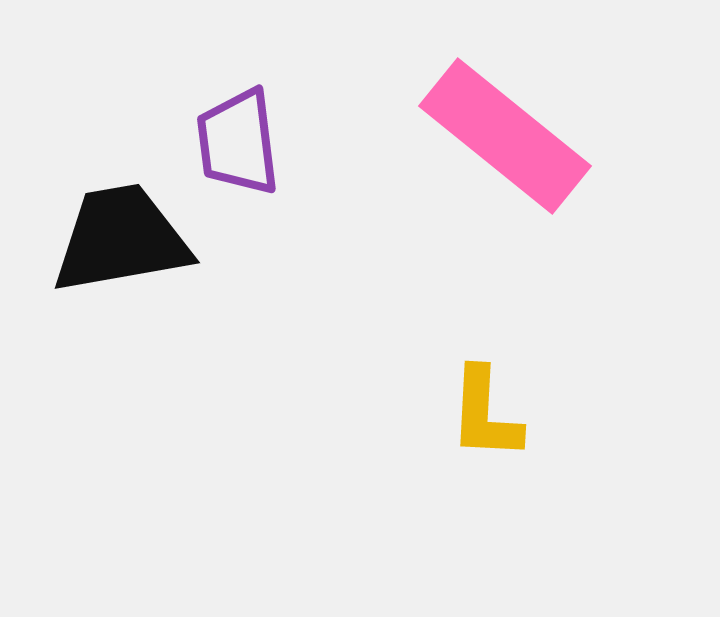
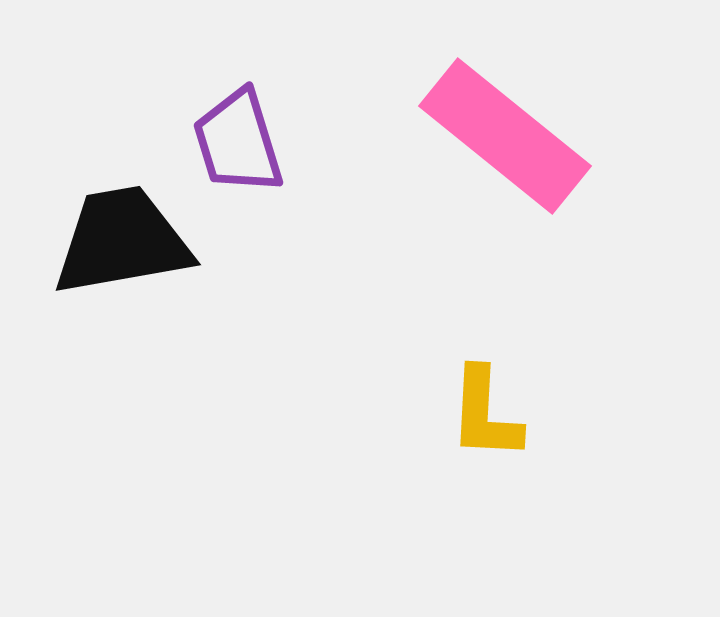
purple trapezoid: rotated 10 degrees counterclockwise
black trapezoid: moved 1 px right, 2 px down
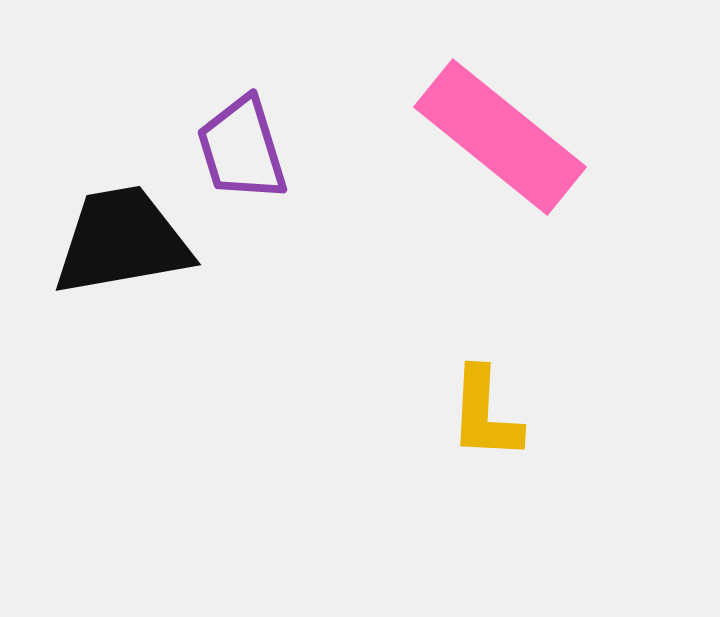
pink rectangle: moved 5 px left, 1 px down
purple trapezoid: moved 4 px right, 7 px down
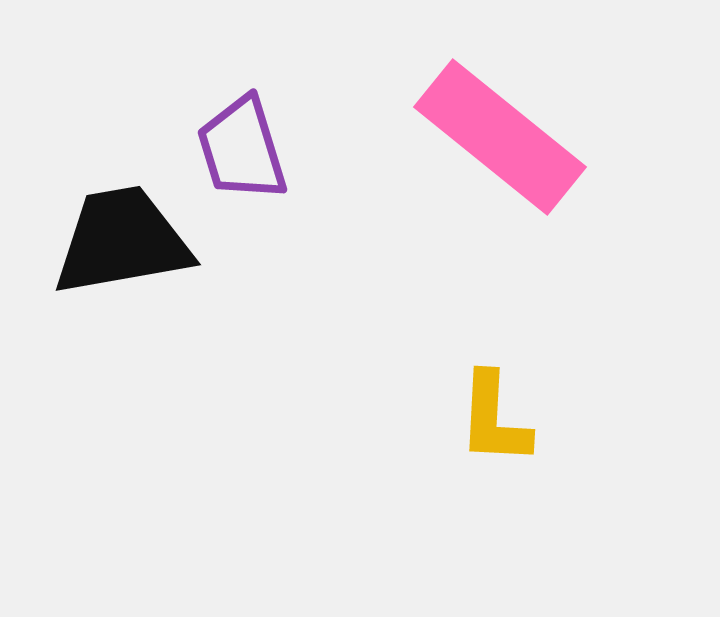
yellow L-shape: moved 9 px right, 5 px down
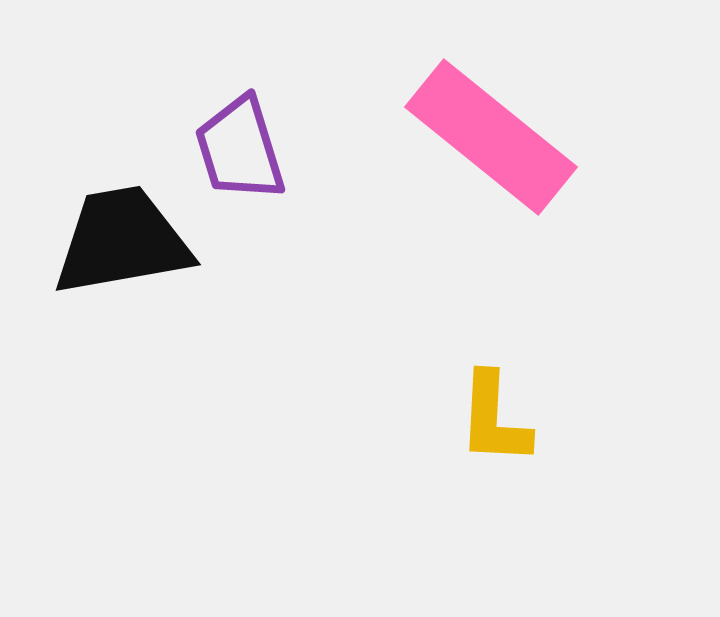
pink rectangle: moved 9 px left
purple trapezoid: moved 2 px left
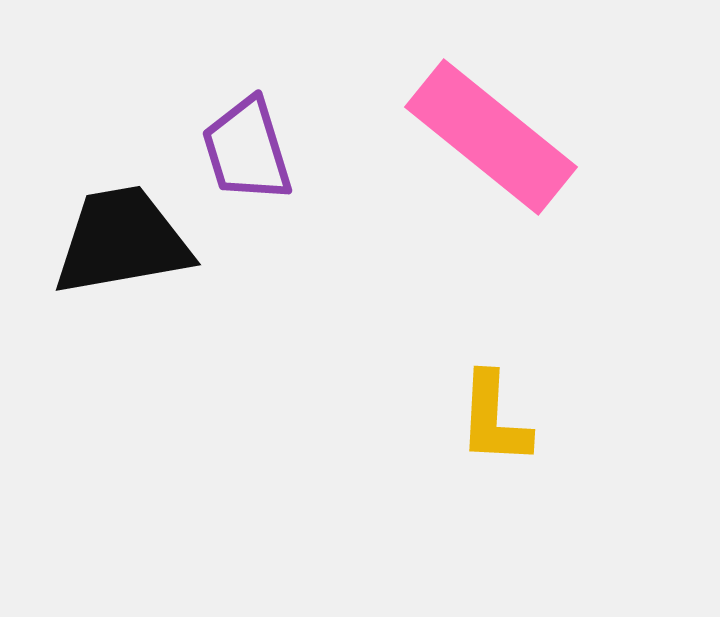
purple trapezoid: moved 7 px right, 1 px down
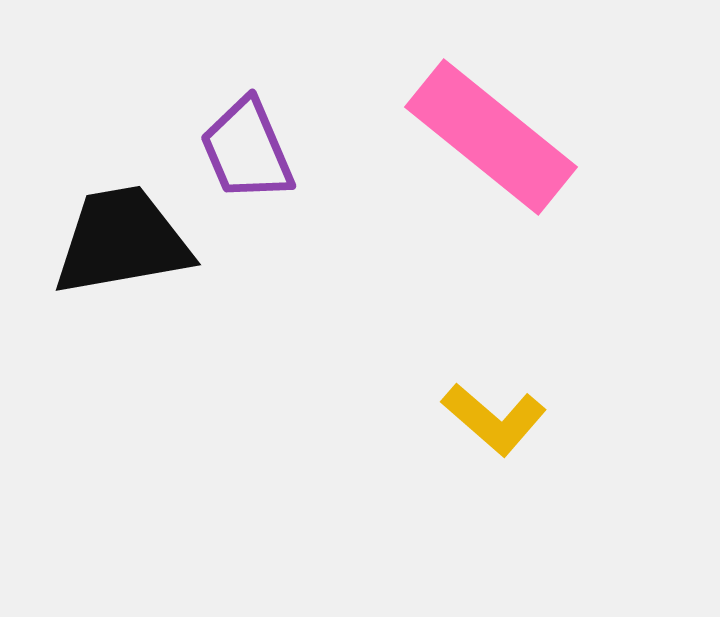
purple trapezoid: rotated 6 degrees counterclockwise
yellow L-shape: rotated 52 degrees counterclockwise
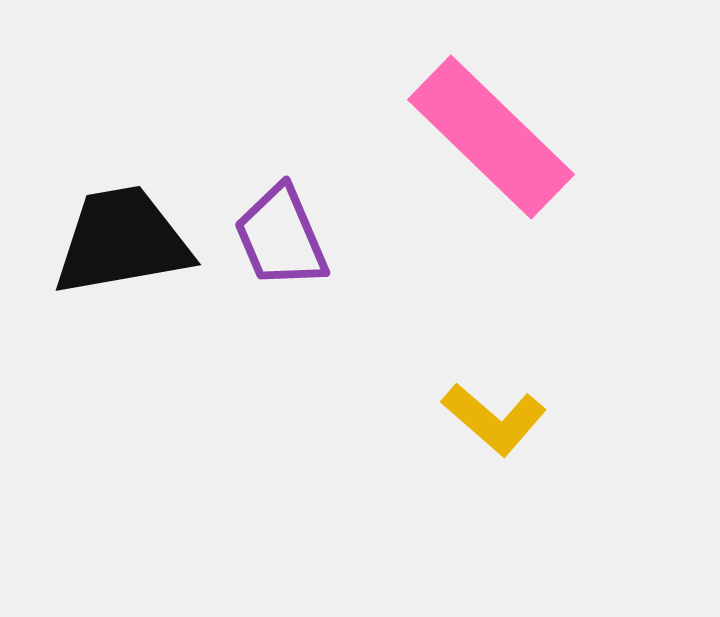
pink rectangle: rotated 5 degrees clockwise
purple trapezoid: moved 34 px right, 87 px down
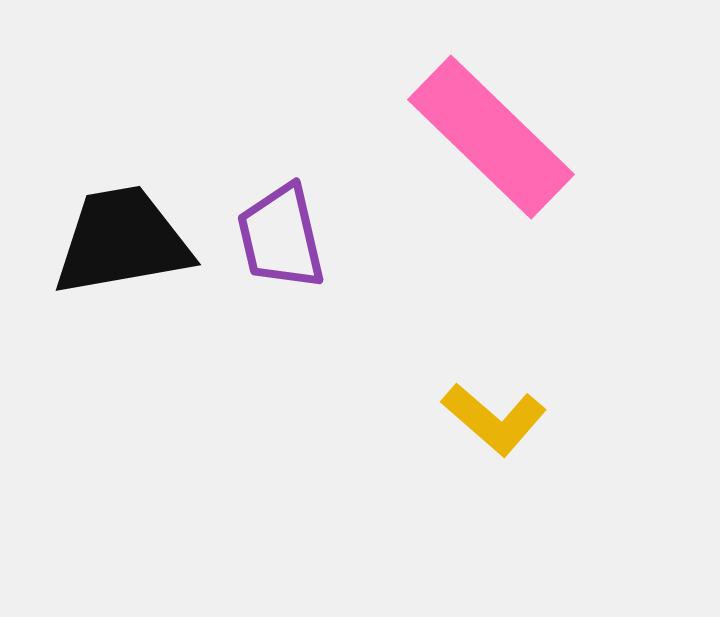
purple trapezoid: rotated 10 degrees clockwise
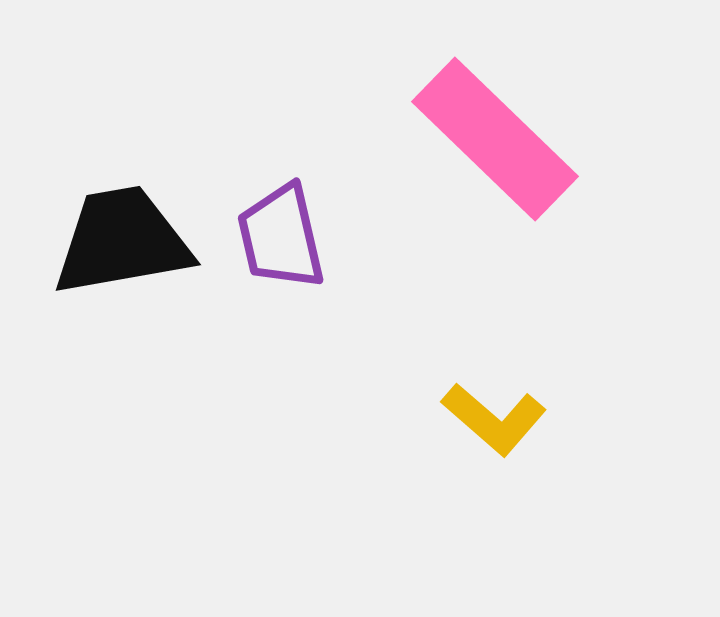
pink rectangle: moved 4 px right, 2 px down
